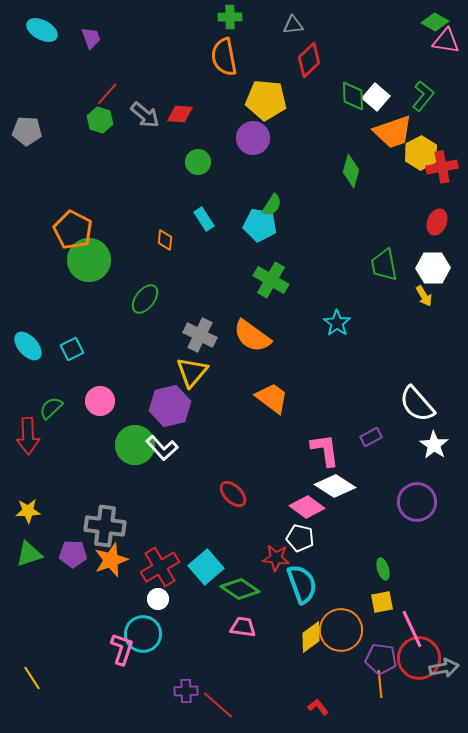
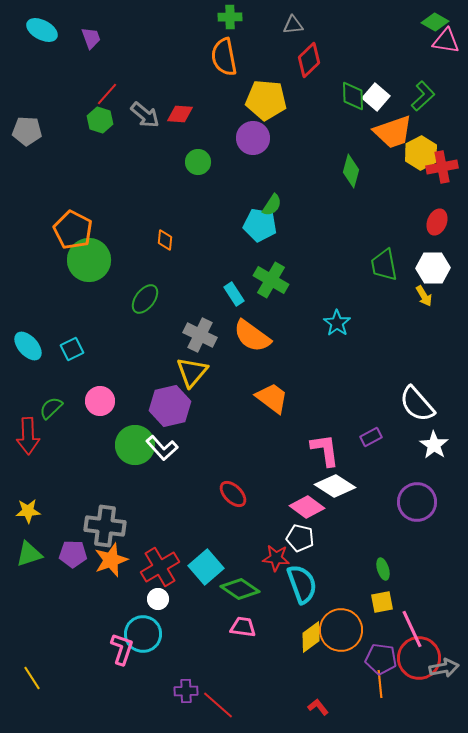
green L-shape at (423, 96): rotated 8 degrees clockwise
cyan rectangle at (204, 219): moved 30 px right, 75 px down
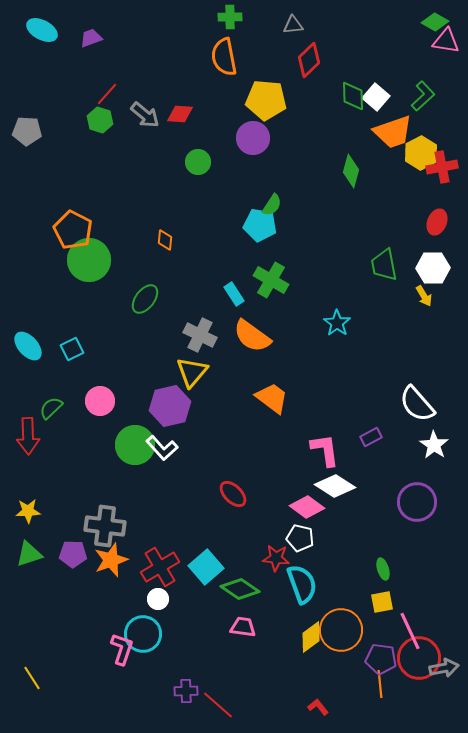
purple trapezoid at (91, 38): rotated 90 degrees counterclockwise
pink line at (412, 629): moved 2 px left, 2 px down
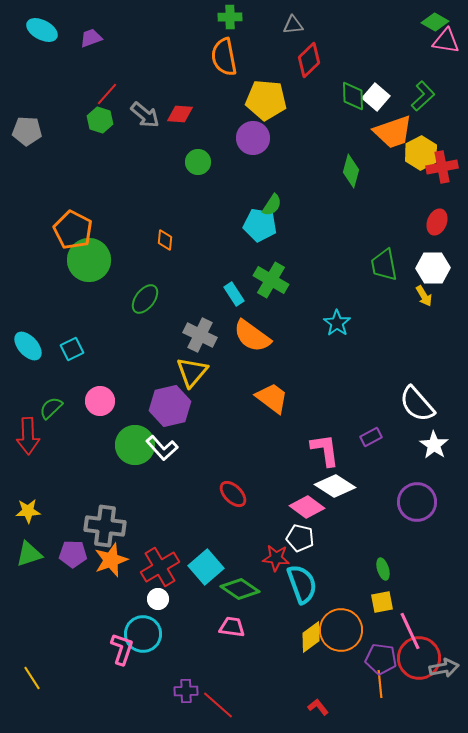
pink trapezoid at (243, 627): moved 11 px left
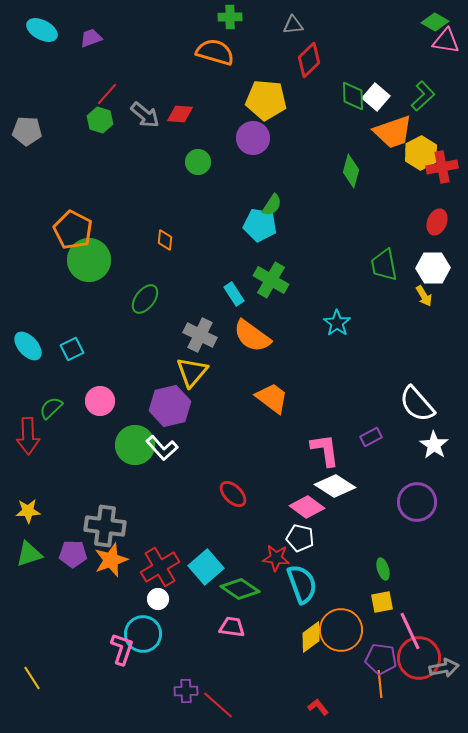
orange semicircle at (224, 57): moved 9 px left, 5 px up; rotated 117 degrees clockwise
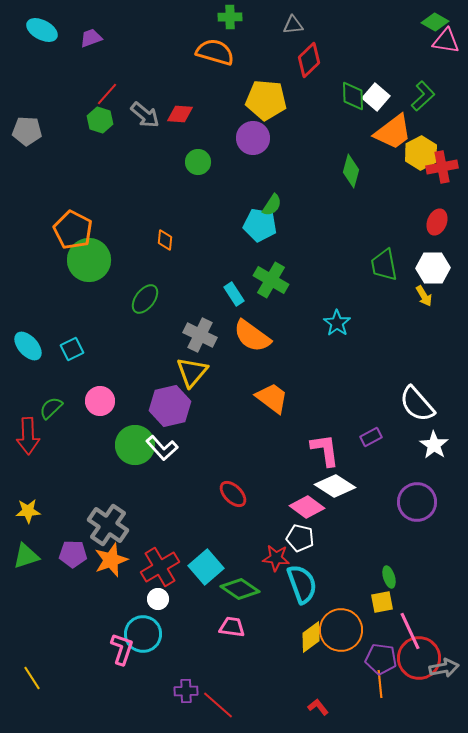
orange trapezoid at (393, 132): rotated 18 degrees counterclockwise
gray cross at (105, 526): moved 3 px right, 1 px up; rotated 27 degrees clockwise
green triangle at (29, 554): moved 3 px left, 2 px down
green ellipse at (383, 569): moved 6 px right, 8 px down
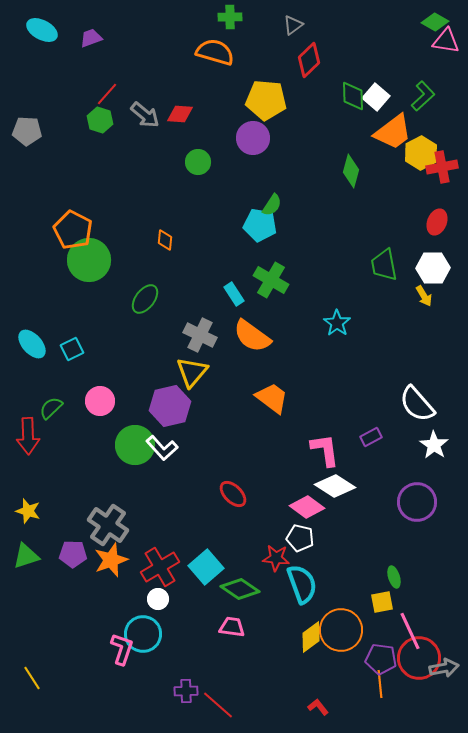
gray triangle at (293, 25): rotated 30 degrees counterclockwise
cyan ellipse at (28, 346): moved 4 px right, 2 px up
yellow star at (28, 511): rotated 20 degrees clockwise
green ellipse at (389, 577): moved 5 px right
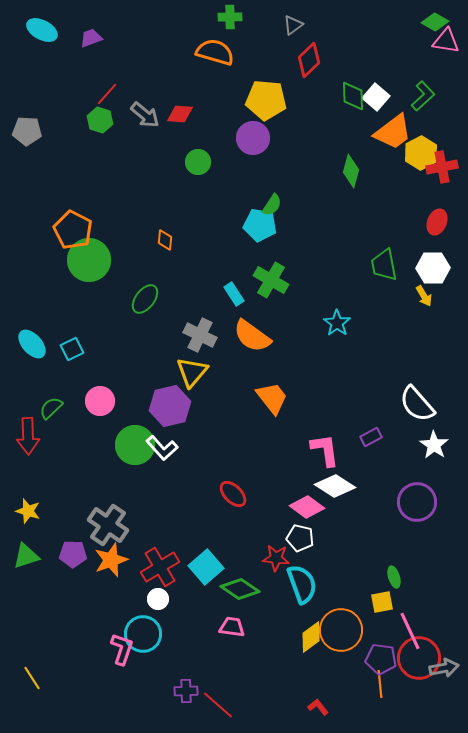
orange trapezoid at (272, 398): rotated 15 degrees clockwise
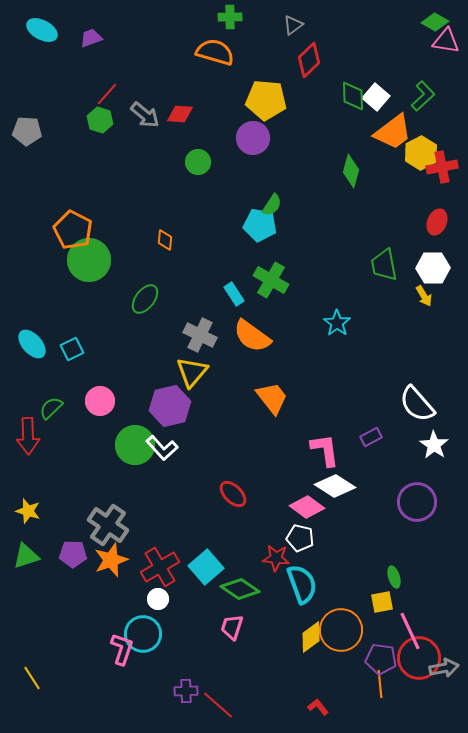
pink trapezoid at (232, 627): rotated 80 degrees counterclockwise
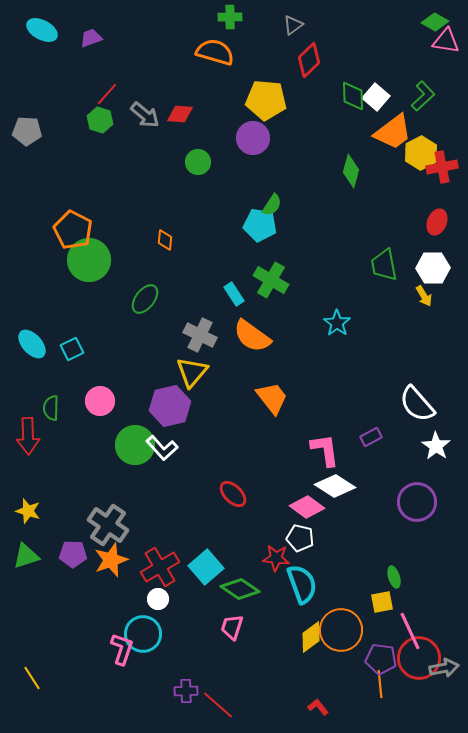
green semicircle at (51, 408): rotated 45 degrees counterclockwise
white star at (434, 445): moved 2 px right, 1 px down
